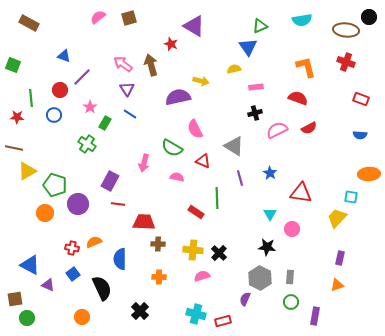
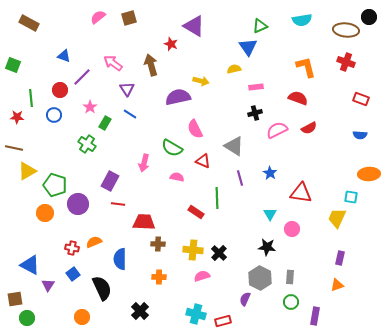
pink arrow at (123, 64): moved 10 px left, 1 px up
yellow trapezoid at (337, 218): rotated 20 degrees counterclockwise
purple triangle at (48, 285): rotated 40 degrees clockwise
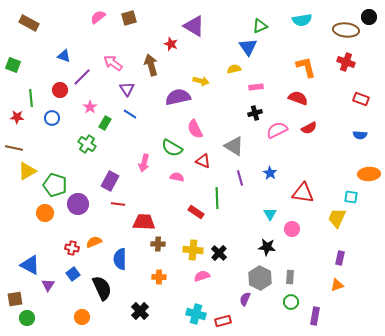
blue circle at (54, 115): moved 2 px left, 3 px down
red triangle at (301, 193): moved 2 px right
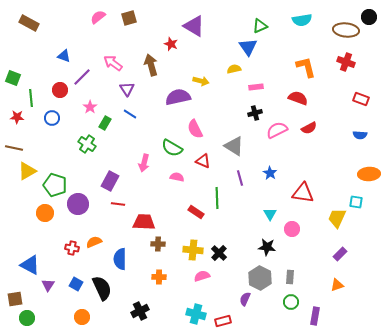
green square at (13, 65): moved 13 px down
cyan square at (351, 197): moved 5 px right, 5 px down
purple rectangle at (340, 258): moved 4 px up; rotated 32 degrees clockwise
blue square at (73, 274): moved 3 px right, 10 px down; rotated 24 degrees counterclockwise
black cross at (140, 311): rotated 18 degrees clockwise
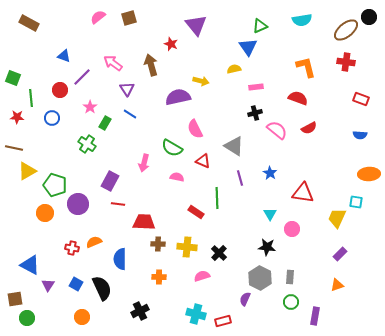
purple triangle at (194, 26): moved 2 px right, 1 px up; rotated 20 degrees clockwise
brown ellipse at (346, 30): rotated 45 degrees counterclockwise
red cross at (346, 62): rotated 12 degrees counterclockwise
pink semicircle at (277, 130): rotated 65 degrees clockwise
yellow cross at (193, 250): moved 6 px left, 3 px up
